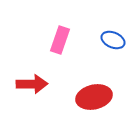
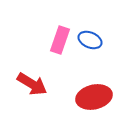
blue ellipse: moved 23 px left
red arrow: rotated 32 degrees clockwise
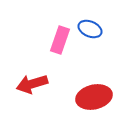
blue ellipse: moved 11 px up
red arrow: rotated 132 degrees clockwise
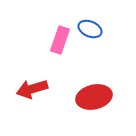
red arrow: moved 5 px down
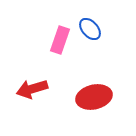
blue ellipse: rotated 25 degrees clockwise
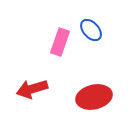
blue ellipse: moved 1 px right, 1 px down
pink rectangle: moved 2 px down
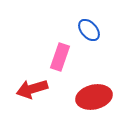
blue ellipse: moved 2 px left
pink rectangle: moved 15 px down
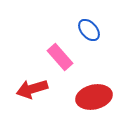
pink rectangle: rotated 60 degrees counterclockwise
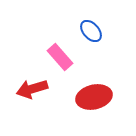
blue ellipse: moved 2 px right, 1 px down
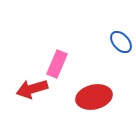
blue ellipse: moved 30 px right, 11 px down
pink rectangle: moved 3 px left, 7 px down; rotated 64 degrees clockwise
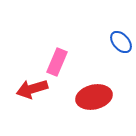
pink rectangle: moved 2 px up
